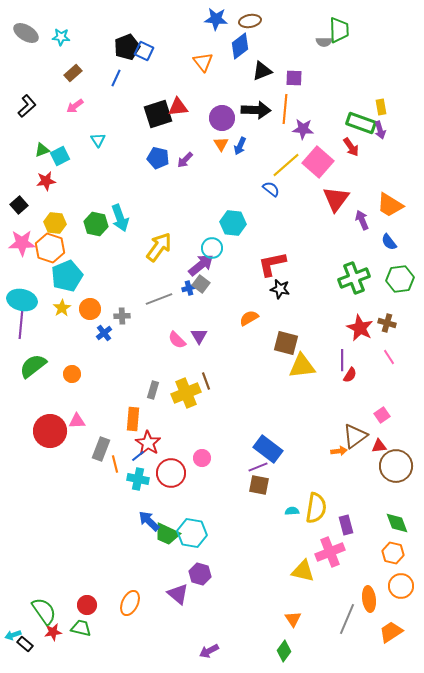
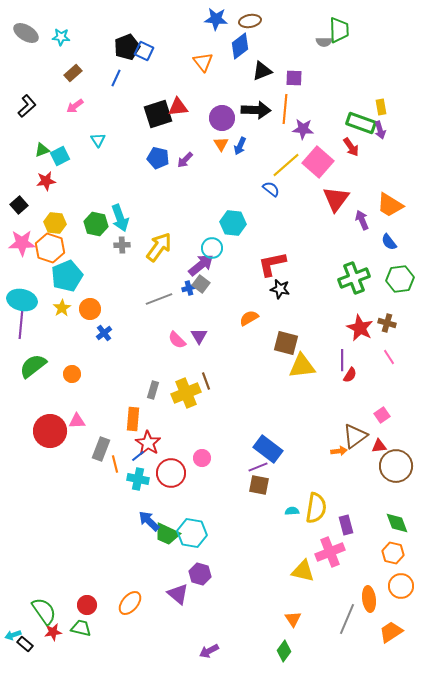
gray cross at (122, 316): moved 71 px up
orange ellipse at (130, 603): rotated 15 degrees clockwise
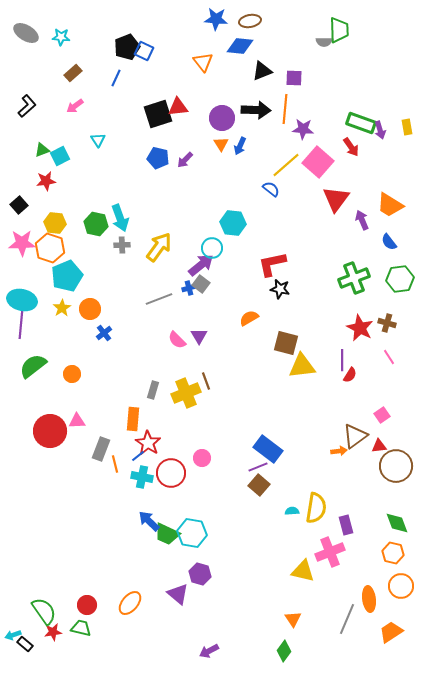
blue diamond at (240, 46): rotated 44 degrees clockwise
yellow rectangle at (381, 107): moved 26 px right, 20 px down
cyan cross at (138, 479): moved 4 px right, 2 px up
brown square at (259, 485): rotated 30 degrees clockwise
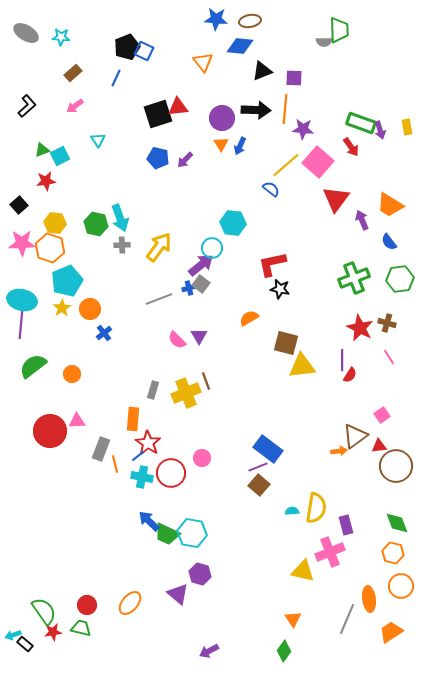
cyan pentagon at (67, 276): moved 5 px down
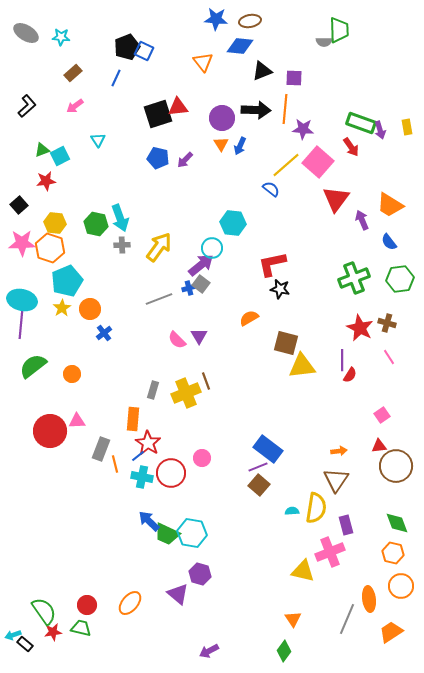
brown triangle at (355, 436): moved 19 px left, 44 px down; rotated 20 degrees counterclockwise
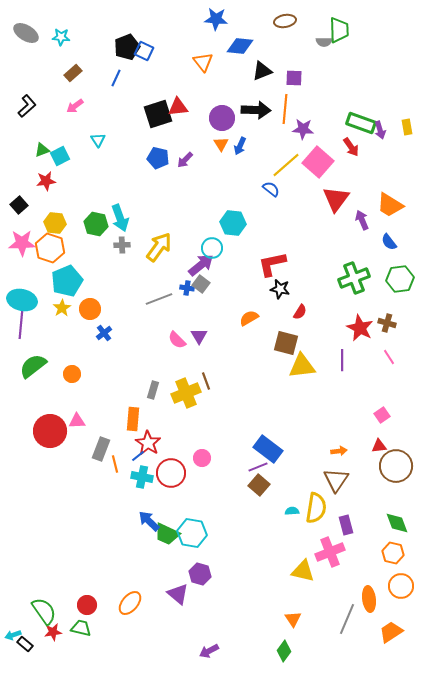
brown ellipse at (250, 21): moved 35 px right
blue cross at (189, 288): moved 2 px left; rotated 24 degrees clockwise
red semicircle at (350, 375): moved 50 px left, 63 px up
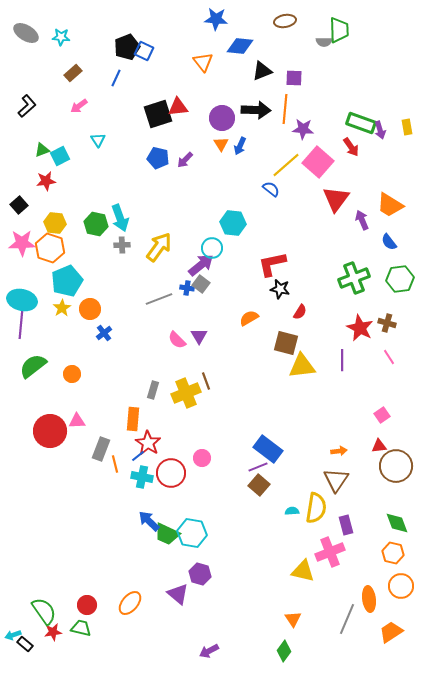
pink arrow at (75, 106): moved 4 px right
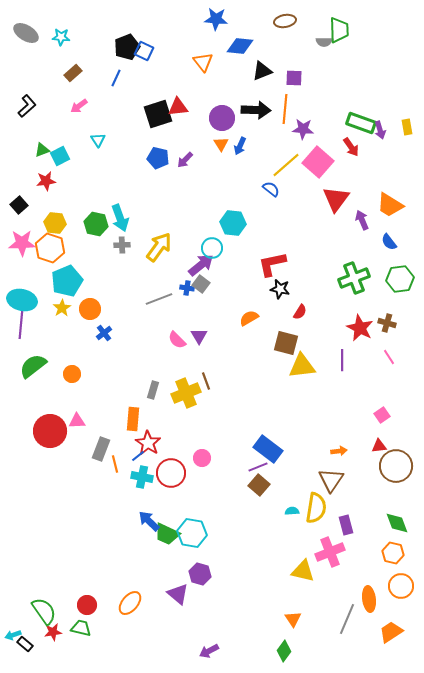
brown triangle at (336, 480): moved 5 px left
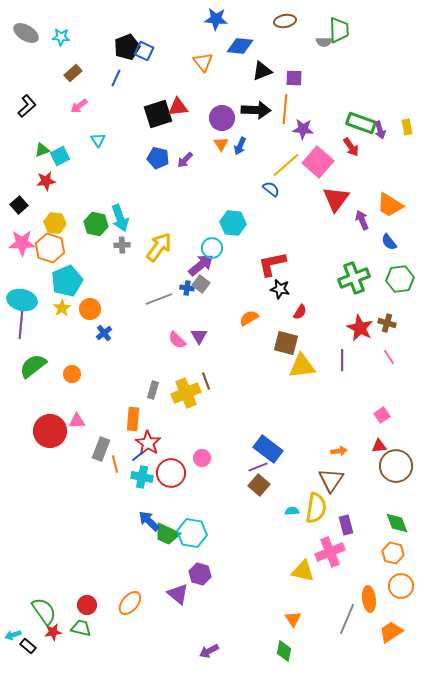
black rectangle at (25, 644): moved 3 px right, 2 px down
green diamond at (284, 651): rotated 25 degrees counterclockwise
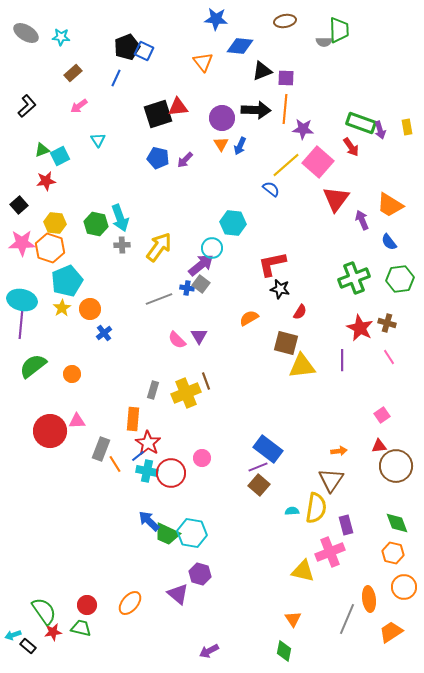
purple square at (294, 78): moved 8 px left
orange line at (115, 464): rotated 18 degrees counterclockwise
cyan cross at (142, 477): moved 5 px right, 6 px up
orange circle at (401, 586): moved 3 px right, 1 px down
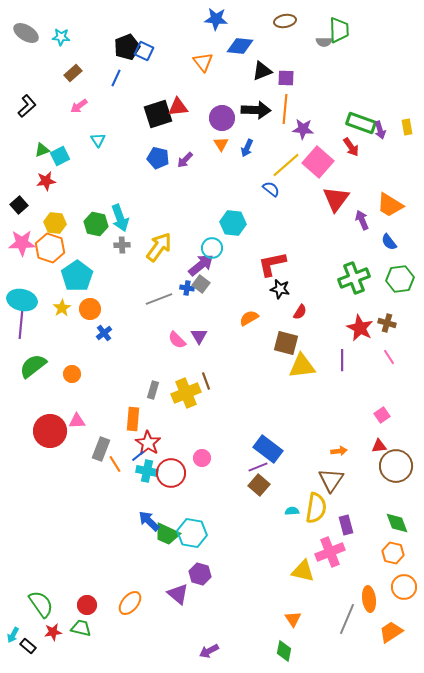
blue arrow at (240, 146): moved 7 px right, 2 px down
cyan pentagon at (67, 281): moved 10 px right, 5 px up; rotated 12 degrees counterclockwise
green semicircle at (44, 611): moved 3 px left, 7 px up
cyan arrow at (13, 635): rotated 42 degrees counterclockwise
